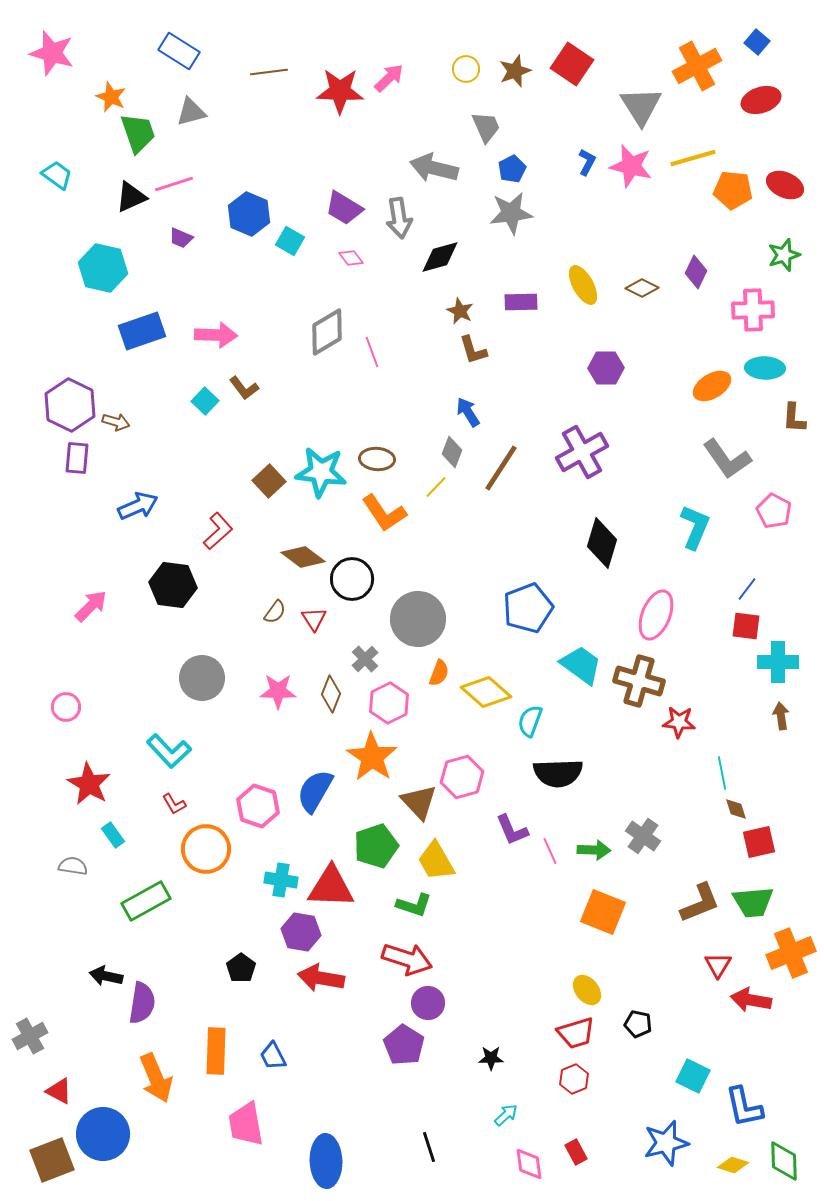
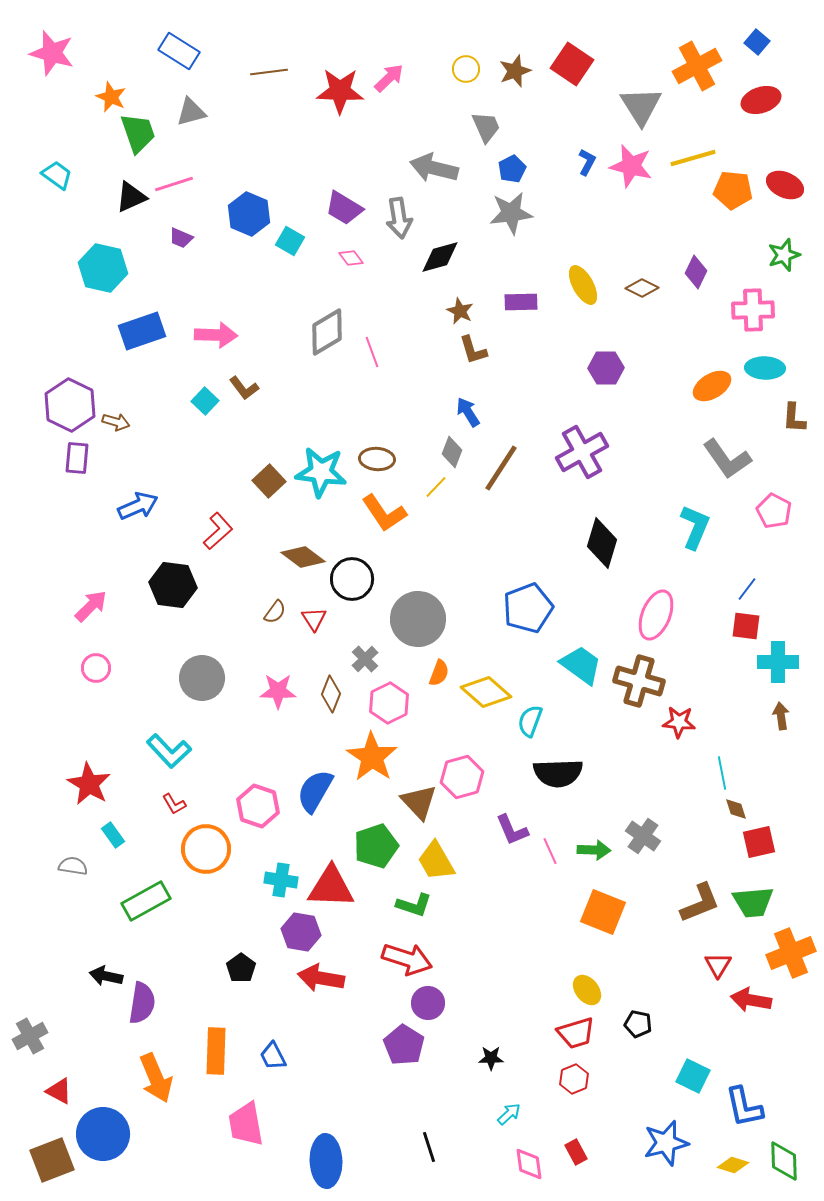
pink circle at (66, 707): moved 30 px right, 39 px up
cyan arrow at (506, 1115): moved 3 px right, 1 px up
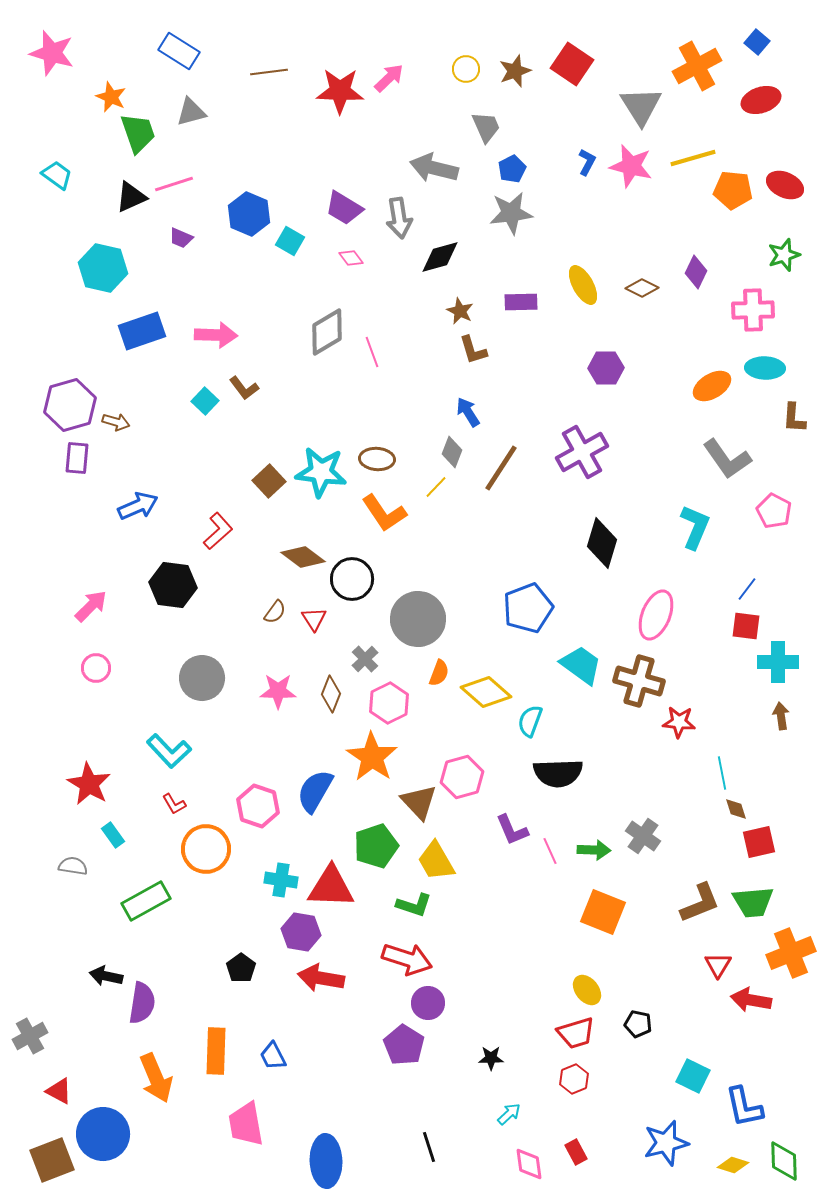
purple hexagon at (70, 405): rotated 18 degrees clockwise
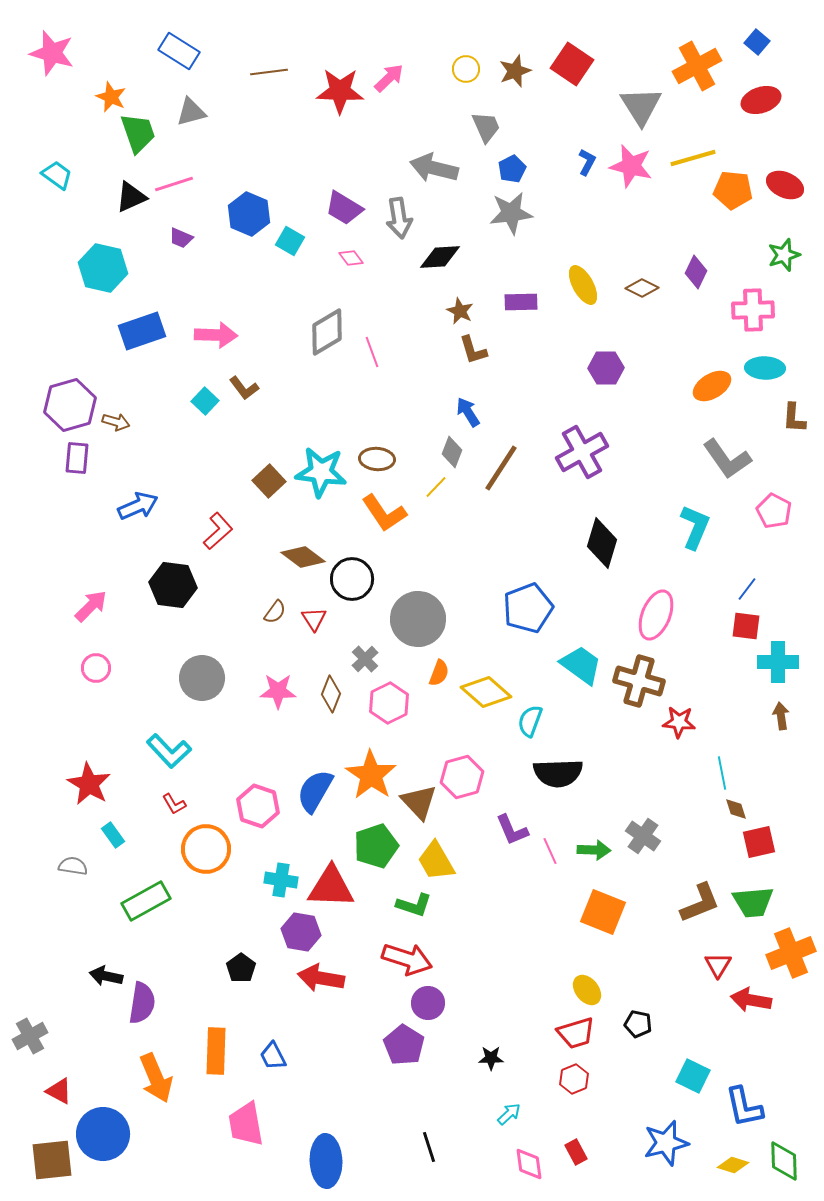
black diamond at (440, 257): rotated 12 degrees clockwise
orange star at (372, 757): moved 1 px left, 18 px down
brown square at (52, 1160): rotated 15 degrees clockwise
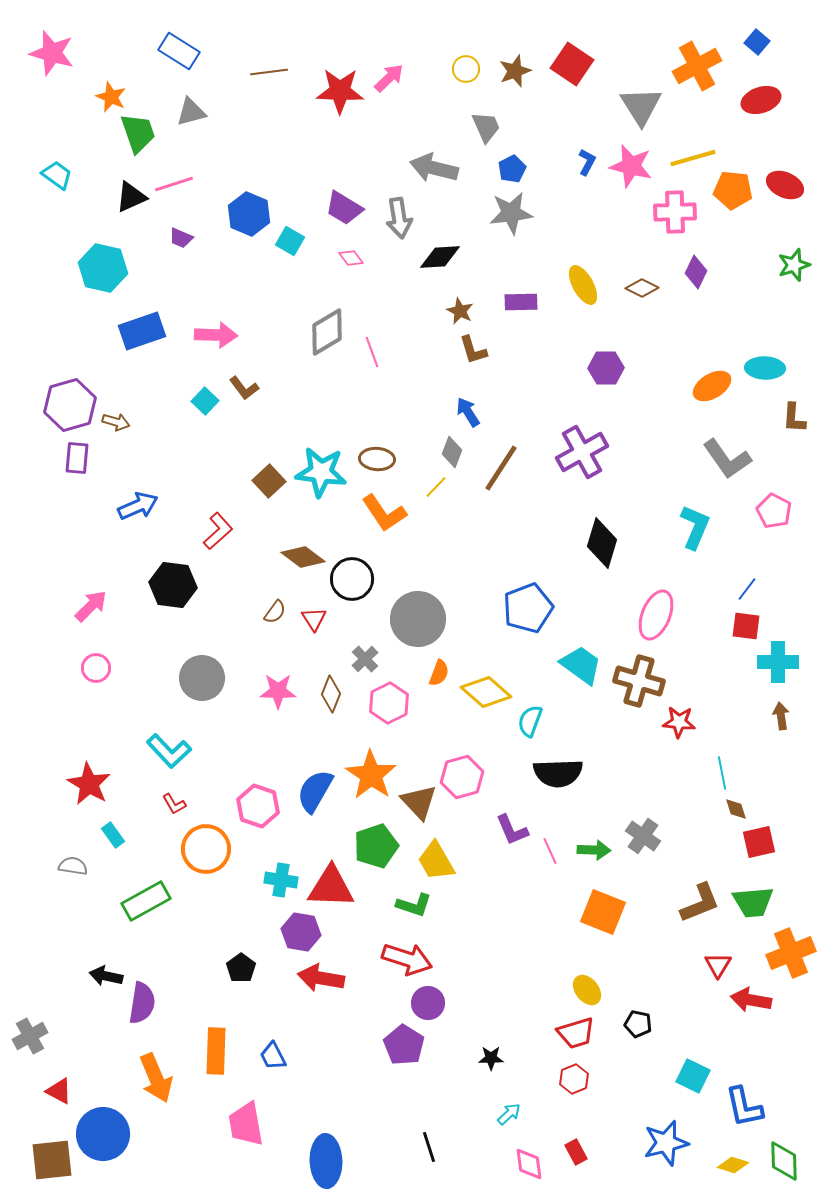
green star at (784, 255): moved 10 px right, 10 px down
pink cross at (753, 310): moved 78 px left, 98 px up
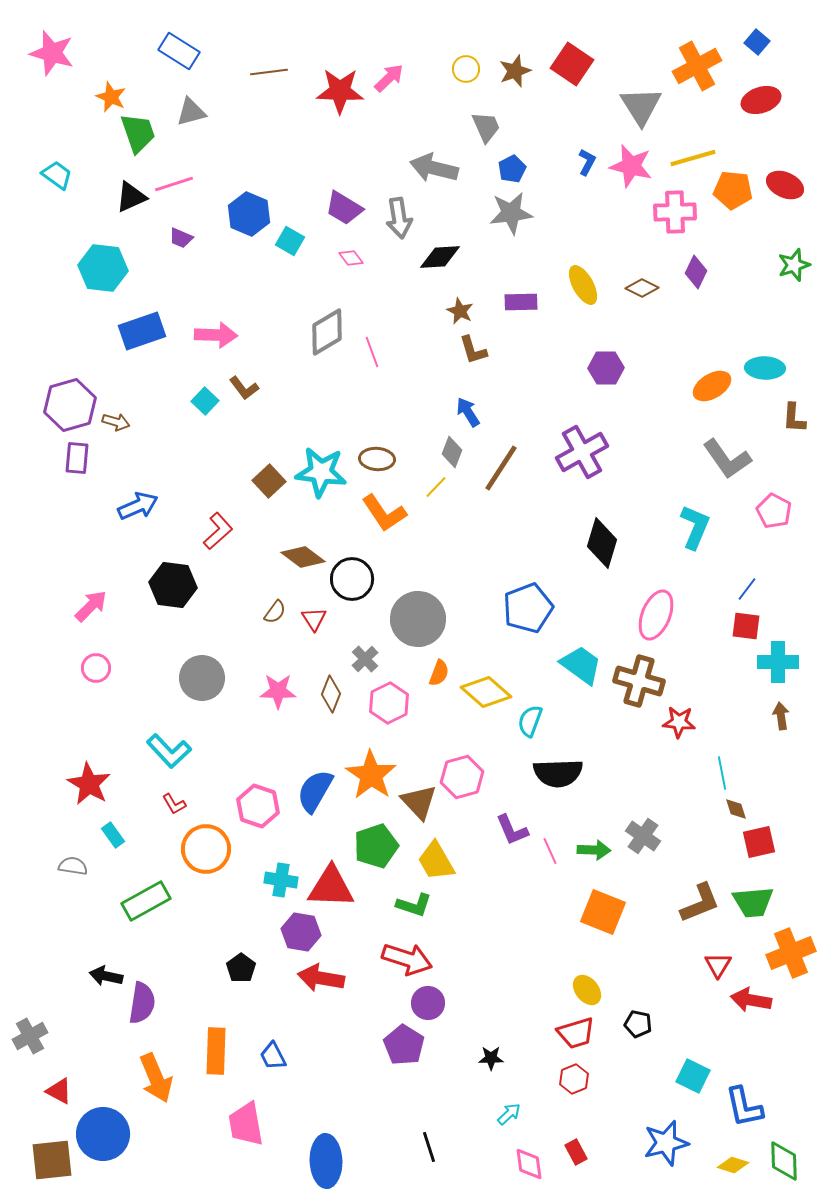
cyan hexagon at (103, 268): rotated 6 degrees counterclockwise
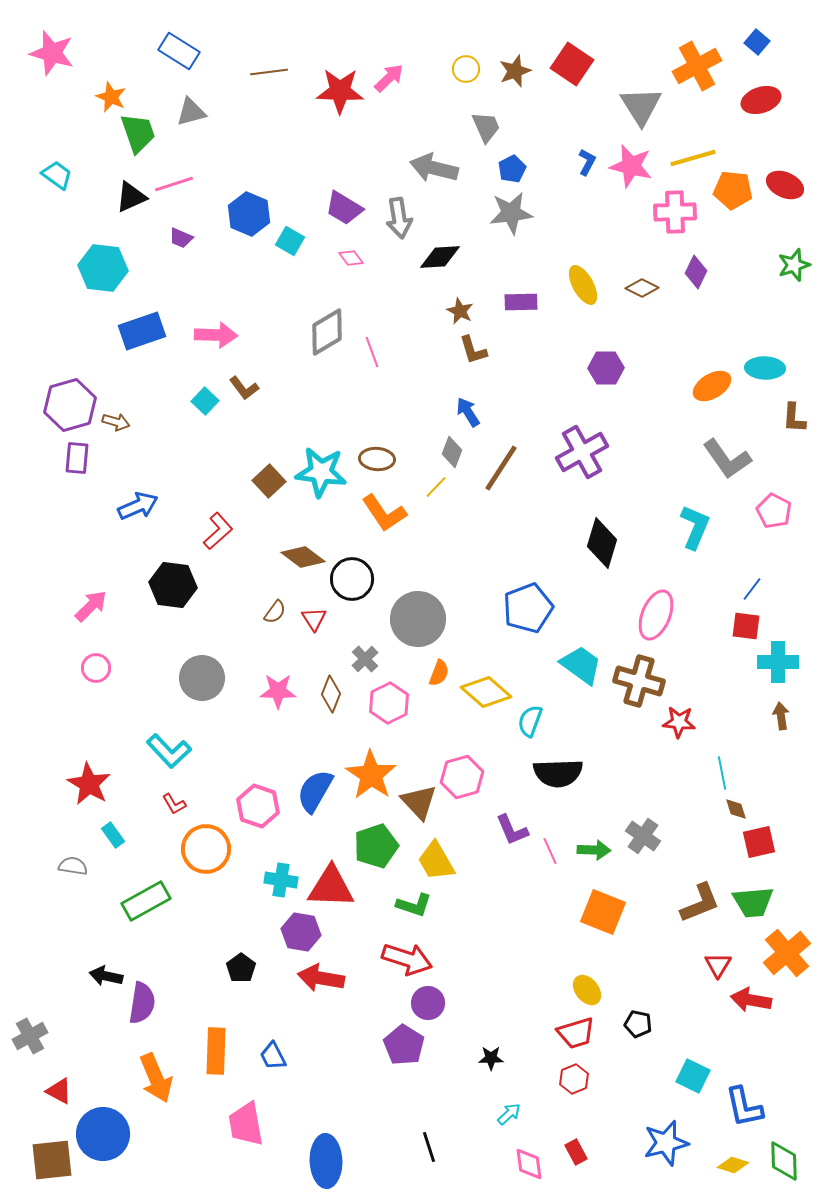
blue line at (747, 589): moved 5 px right
orange cross at (791, 953): moved 4 px left; rotated 18 degrees counterclockwise
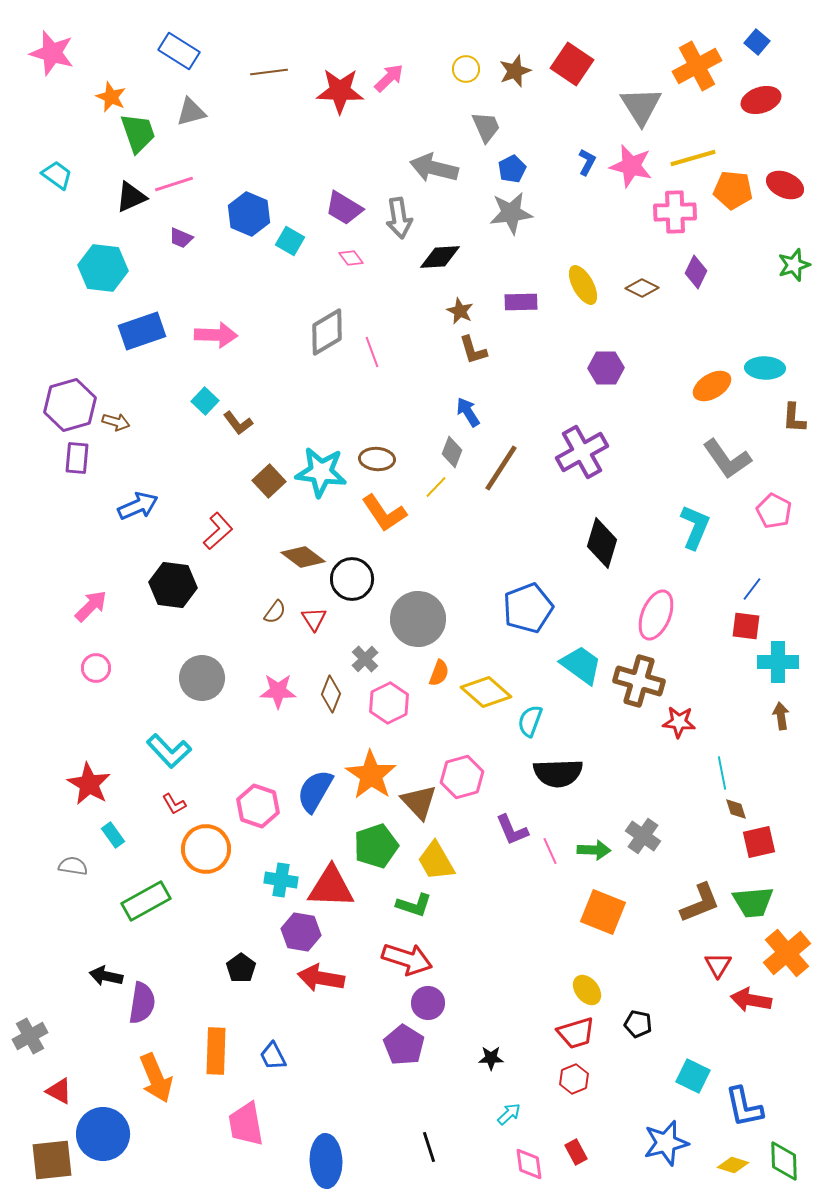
brown L-shape at (244, 388): moved 6 px left, 35 px down
